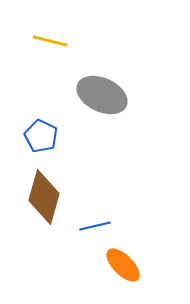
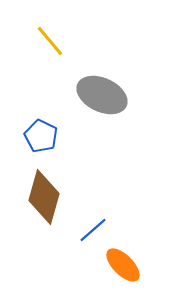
yellow line: rotated 36 degrees clockwise
blue line: moved 2 px left, 4 px down; rotated 28 degrees counterclockwise
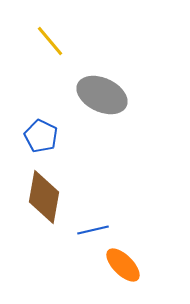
brown diamond: rotated 6 degrees counterclockwise
blue line: rotated 28 degrees clockwise
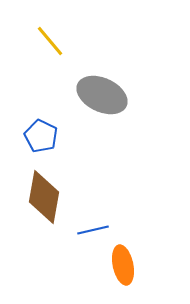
orange ellipse: rotated 33 degrees clockwise
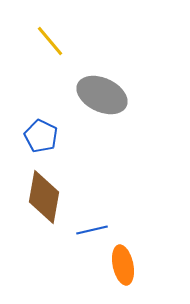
blue line: moved 1 px left
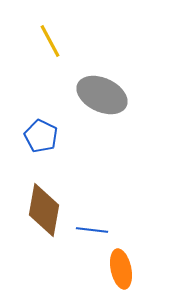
yellow line: rotated 12 degrees clockwise
brown diamond: moved 13 px down
blue line: rotated 20 degrees clockwise
orange ellipse: moved 2 px left, 4 px down
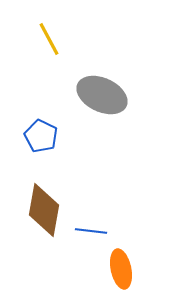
yellow line: moved 1 px left, 2 px up
blue line: moved 1 px left, 1 px down
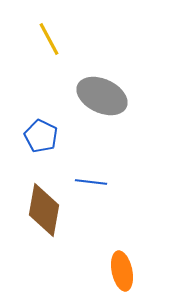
gray ellipse: moved 1 px down
blue line: moved 49 px up
orange ellipse: moved 1 px right, 2 px down
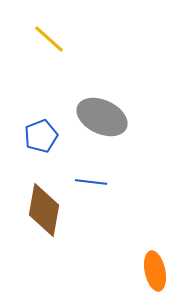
yellow line: rotated 20 degrees counterclockwise
gray ellipse: moved 21 px down
blue pentagon: rotated 24 degrees clockwise
orange ellipse: moved 33 px right
